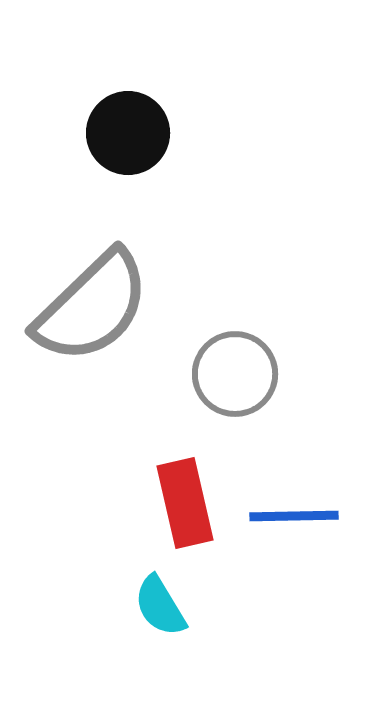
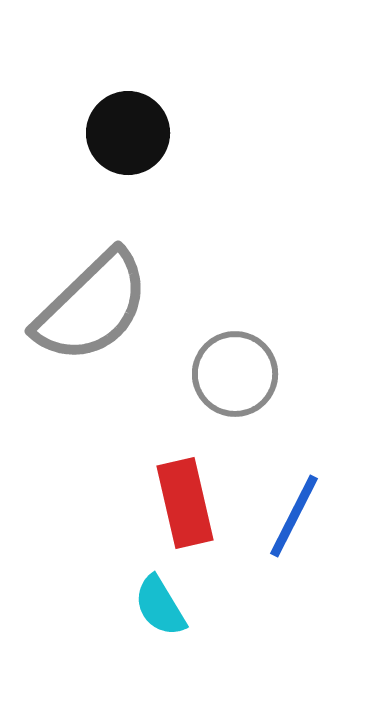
blue line: rotated 62 degrees counterclockwise
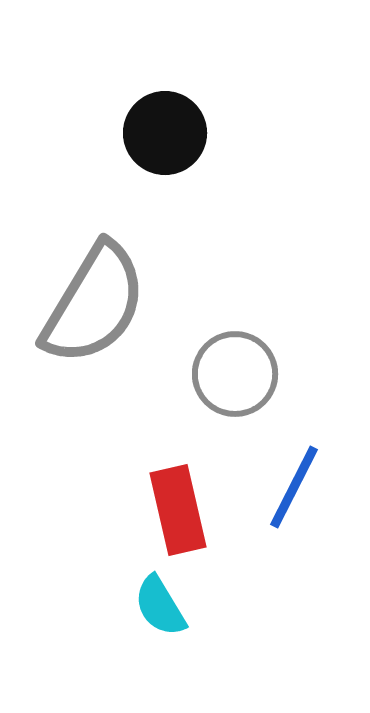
black circle: moved 37 px right
gray semicircle: moved 2 px right, 3 px up; rotated 15 degrees counterclockwise
red rectangle: moved 7 px left, 7 px down
blue line: moved 29 px up
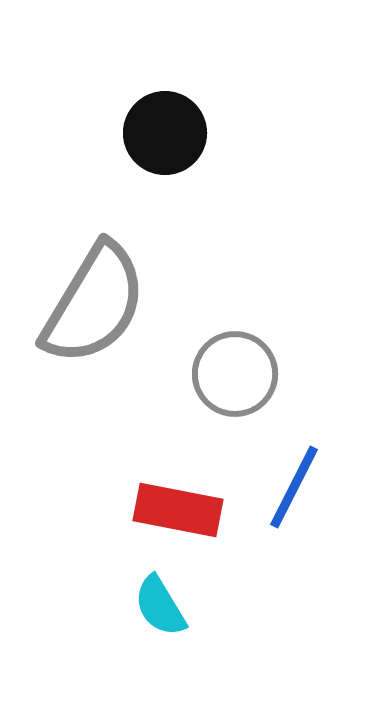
red rectangle: rotated 66 degrees counterclockwise
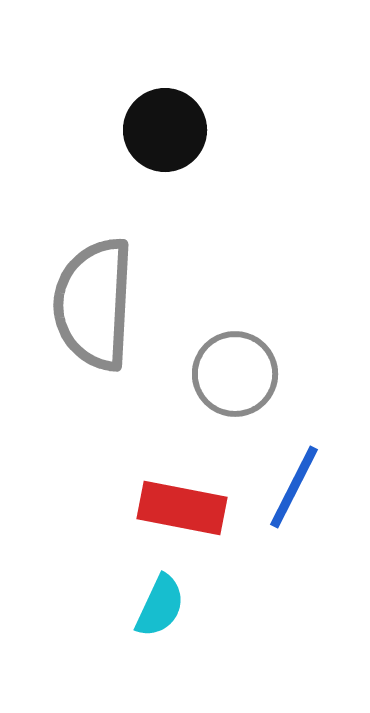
black circle: moved 3 px up
gray semicircle: rotated 152 degrees clockwise
red rectangle: moved 4 px right, 2 px up
cyan semicircle: rotated 124 degrees counterclockwise
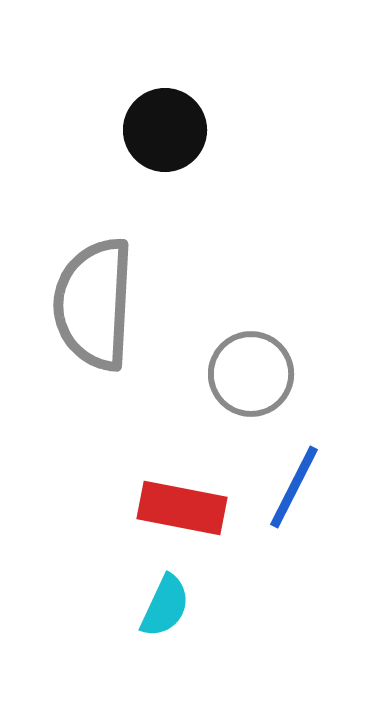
gray circle: moved 16 px right
cyan semicircle: moved 5 px right
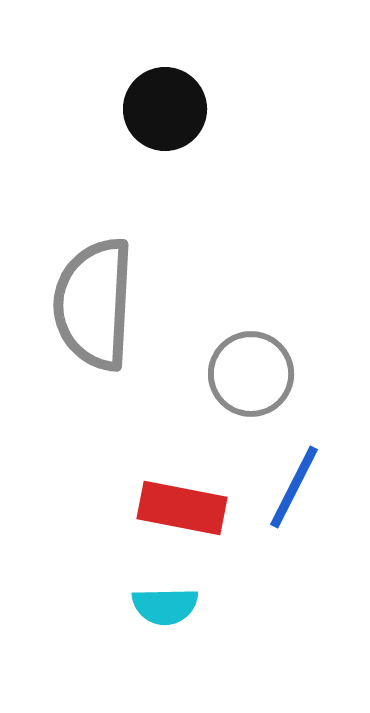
black circle: moved 21 px up
cyan semicircle: rotated 64 degrees clockwise
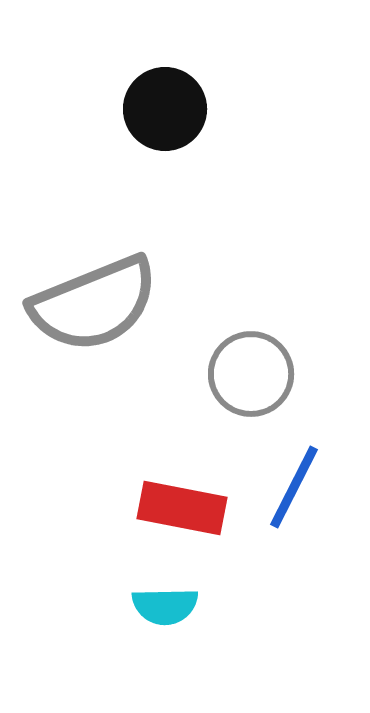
gray semicircle: rotated 115 degrees counterclockwise
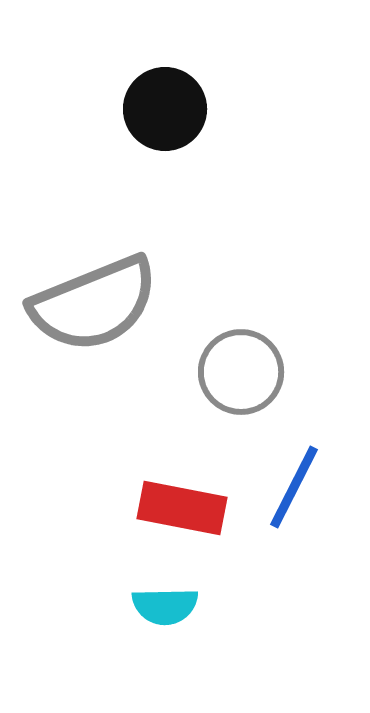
gray circle: moved 10 px left, 2 px up
